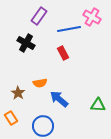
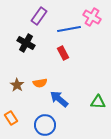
brown star: moved 1 px left, 8 px up
green triangle: moved 3 px up
blue circle: moved 2 px right, 1 px up
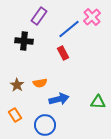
pink cross: rotated 18 degrees clockwise
blue line: rotated 30 degrees counterclockwise
black cross: moved 2 px left, 2 px up; rotated 24 degrees counterclockwise
blue arrow: rotated 126 degrees clockwise
orange rectangle: moved 4 px right, 3 px up
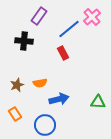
brown star: rotated 16 degrees clockwise
orange rectangle: moved 1 px up
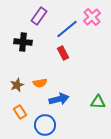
blue line: moved 2 px left
black cross: moved 1 px left, 1 px down
orange rectangle: moved 5 px right, 2 px up
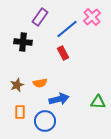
purple rectangle: moved 1 px right, 1 px down
orange rectangle: rotated 32 degrees clockwise
blue circle: moved 4 px up
